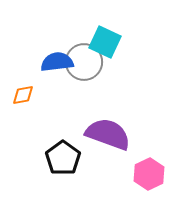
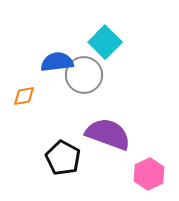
cyan square: rotated 20 degrees clockwise
gray circle: moved 13 px down
orange diamond: moved 1 px right, 1 px down
black pentagon: rotated 8 degrees counterclockwise
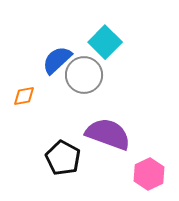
blue semicircle: moved 2 px up; rotated 36 degrees counterclockwise
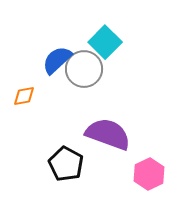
gray circle: moved 6 px up
black pentagon: moved 3 px right, 6 px down
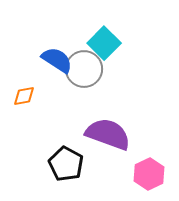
cyan square: moved 1 px left, 1 px down
blue semicircle: rotated 76 degrees clockwise
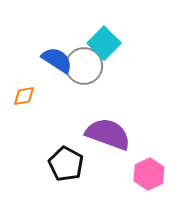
gray circle: moved 3 px up
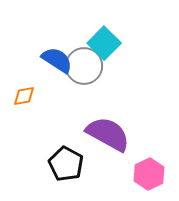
purple semicircle: rotated 9 degrees clockwise
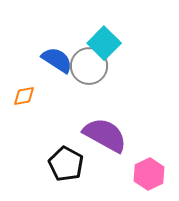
gray circle: moved 5 px right
purple semicircle: moved 3 px left, 1 px down
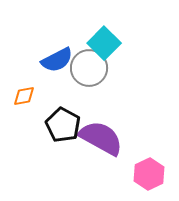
blue semicircle: rotated 120 degrees clockwise
gray circle: moved 2 px down
purple semicircle: moved 4 px left, 3 px down
black pentagon: moved 3 px left, 39 px up
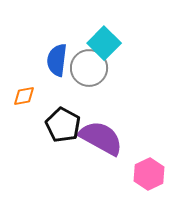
blue semicircle: rotated 124 degrees clockwise
